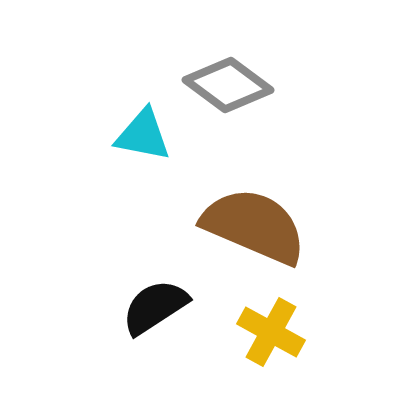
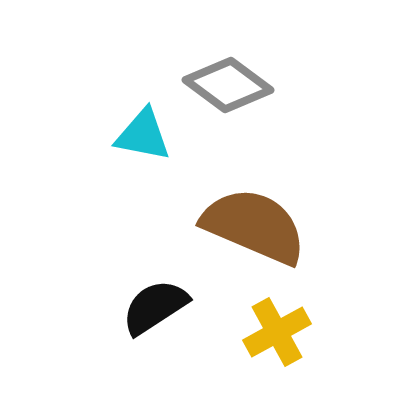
yellow cross: moved 6 px right; rotated 32 degrees clockwise
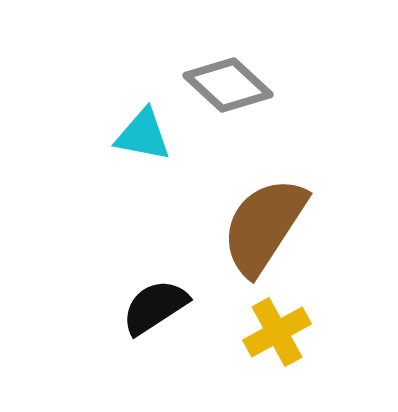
gray diamond: rotated 6 degrees clockwise
brown semicircle: moved 10 px right; rotated 80 degrees counterclockwise
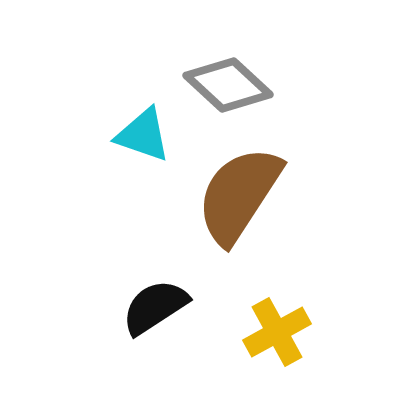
cyan triangle: rotated 8 degrees clockwise
brown semicircle: moved 25 px left, 31 px up
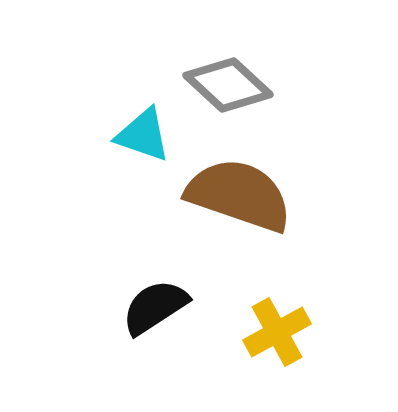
brown semicircle: rotated 76 degrees clockwise
